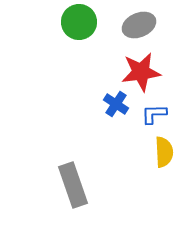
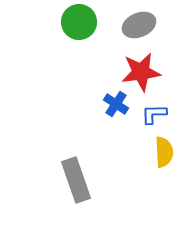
gray rectangle: moved 3 px right, 5 px up
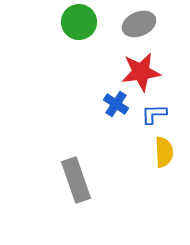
gray ellipse: moved 1 px up
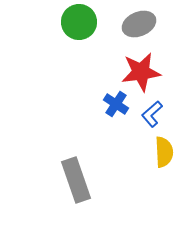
blue L-shape: moved 2 px left; rotated 40 degrees counterclockwise
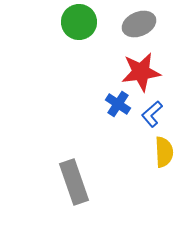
blue cross: moved 2 px right
gray rectangle: moved 2 px left, 2 px down
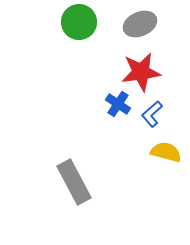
gray ellipse: moved 1 px right
yellow semicircle: moved 2 px right; rotated 72 degrees counterclockwise
gray rectangle: rotated 9 degrees counterclockwise
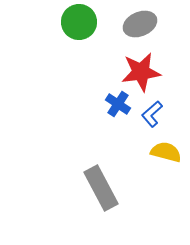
gray rectangle: moved 27 px right, 6 px down
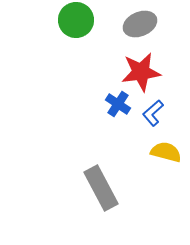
green circle: moved 3 px left, 2 px up
blue L-shape: moved 1 px right, 1 px up
